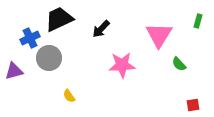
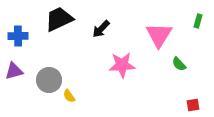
blue cross: moved 12 px left, 2 px up; rotated 24 degrees clockwise
gray circle: moved 22 px down
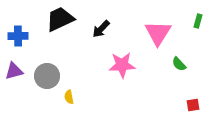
black trapezoid: moved 1 px right
pink triangle: moved 1 px left, 2 px up
gray circle: moved 2 px left, 4 px up
yellow semicircle: moved 1 px down; rotated 24 degrees clockwise
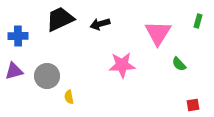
black arrow: moved 1 px left, 5 px up; rotated 30 degrees clockwise
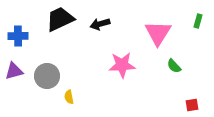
green semicircle: moved 5 px left, 2 px down
red square: moved 1 px left
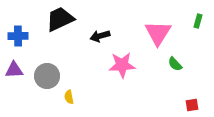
black arrow: moved 12 px down
green semicircle: moved 1 px right, 2 px up
purple triangle: moved 1 px up; rotated 12 degrees clockwise
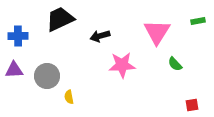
green rectangle: rotated 64 degrees clockwise
pink triangle: moved 1 px left, 1 px up
